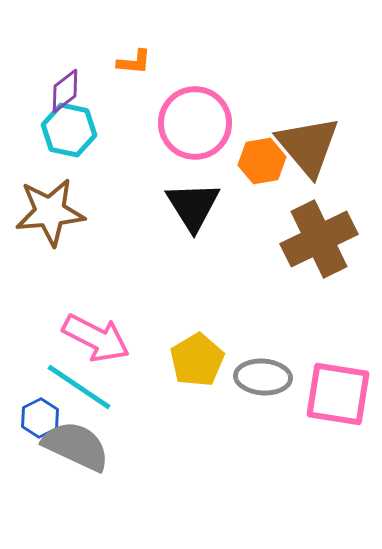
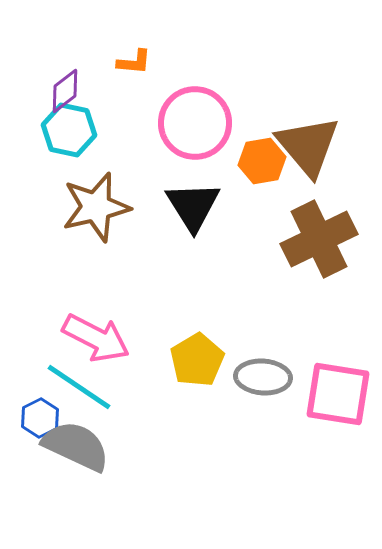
brown star: moved 46 px right, 5 px up; rotated 8 degrees counterclockwise
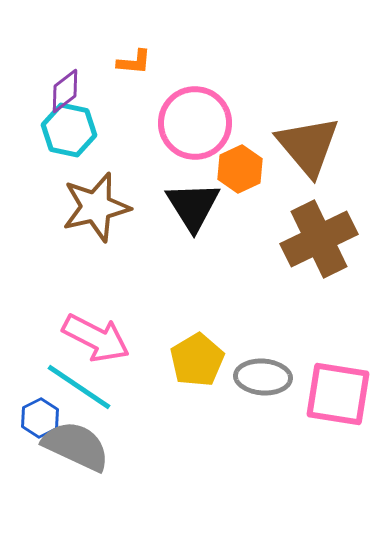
orange hexagon: moved 22 px left, 8 px down; rotated 15 degrees counterclockwise
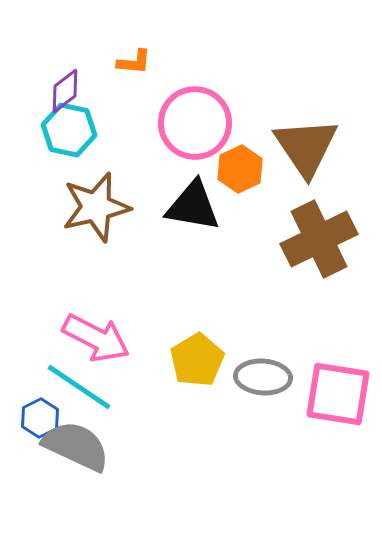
brown triangle: moved 2 px left, 1 px down; rotated 6 degrees clockwise
black triangle: rotated 48 degrees counterclockwise
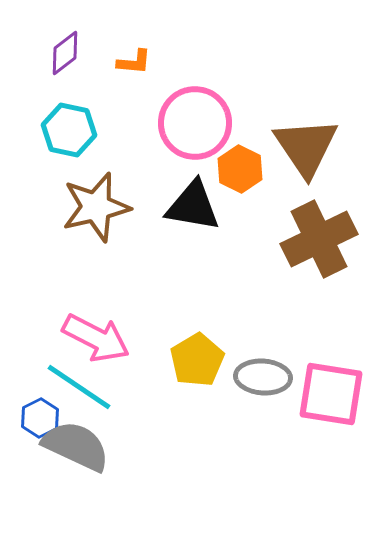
purple diamond: moved 38 px up
orange hexagon: rotated 9 degrees counterclockwise
pink square: moved 7 px left
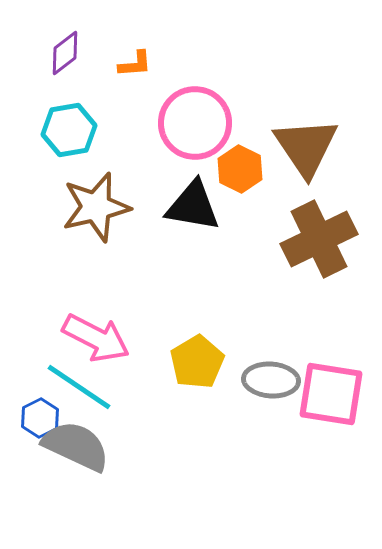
orange L-shape: moved 1 px right, 2 px down; rotated 9 degrees counterclockwise
cyan hexagon: rotated 22 degrees counterclockwise
yellow pentagon: moved 2 px down
gray ellipse: moved 8 px right, 3 px down
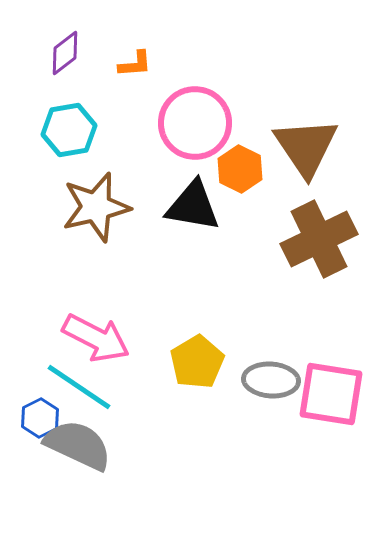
gray semicircle: moved 2 px right, 1 px up
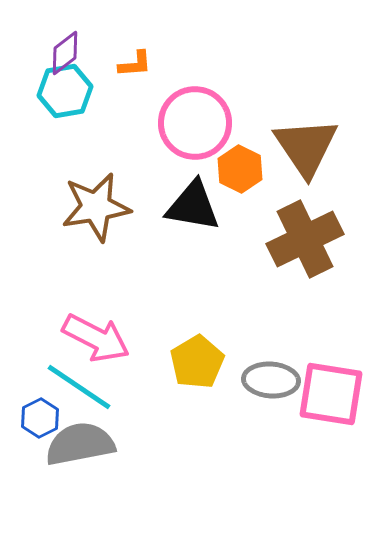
cyan hexagon: moved 4 px left, 39 px up
brown star: rotated 4 degrees clockwise
brown cross: moved 14 px left
gray semicircle: moved 2 px right, 1 px up; rotated 36 degrees counterclockwise
